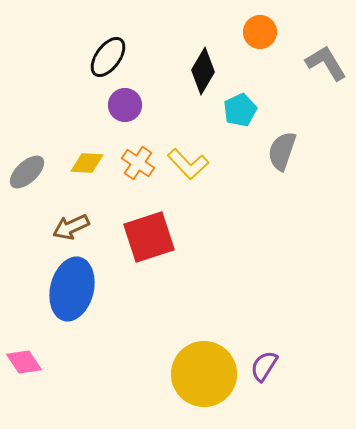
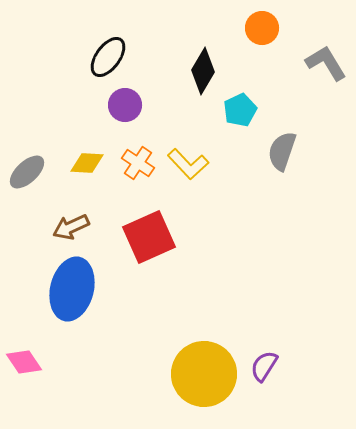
orange circle: moved 2 px right, 4 px up
red square: rotated 6 degrees counterclockwise
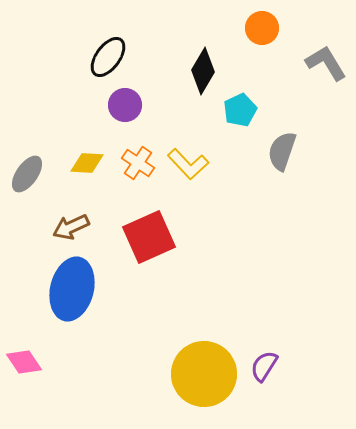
gray ellipse: moved 2 px down; rotated 12 degrees counterclockwise
